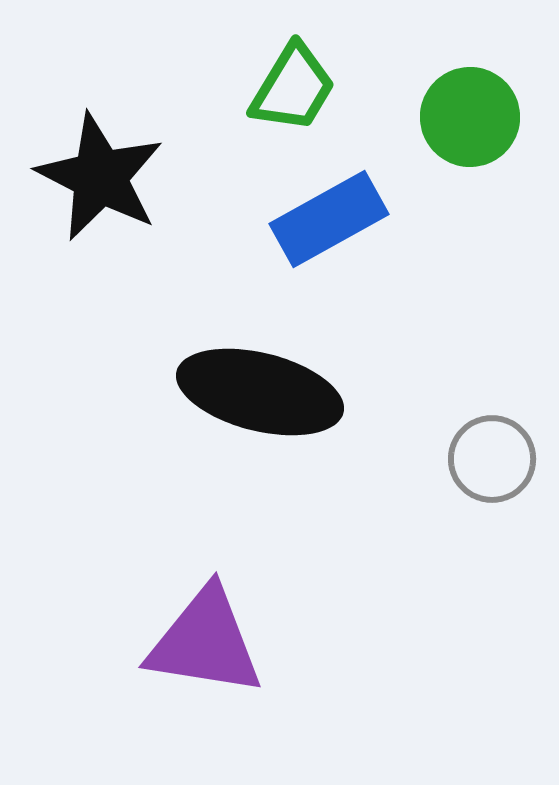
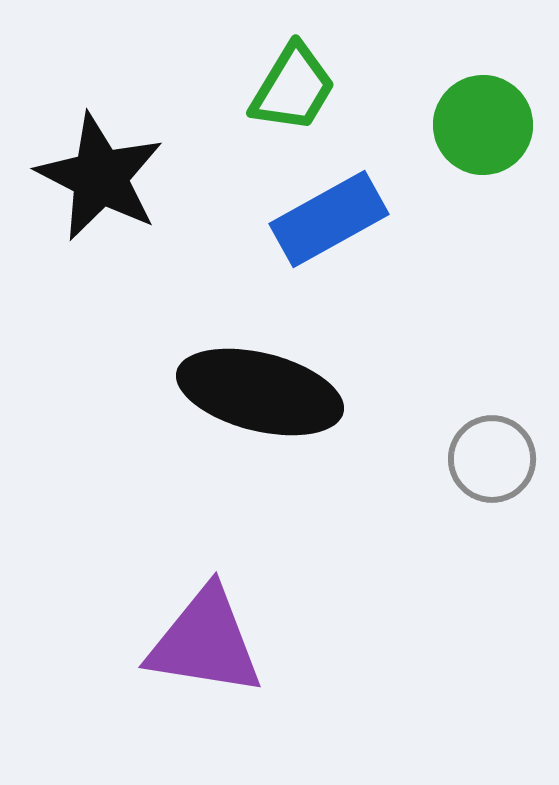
green circle: moved 13 px right, 8 px down
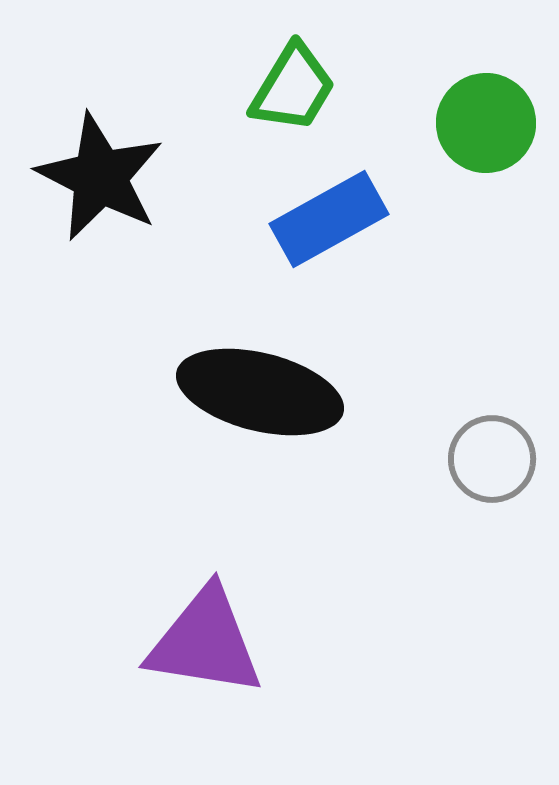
green circle: moved 3 px right, 2 px up
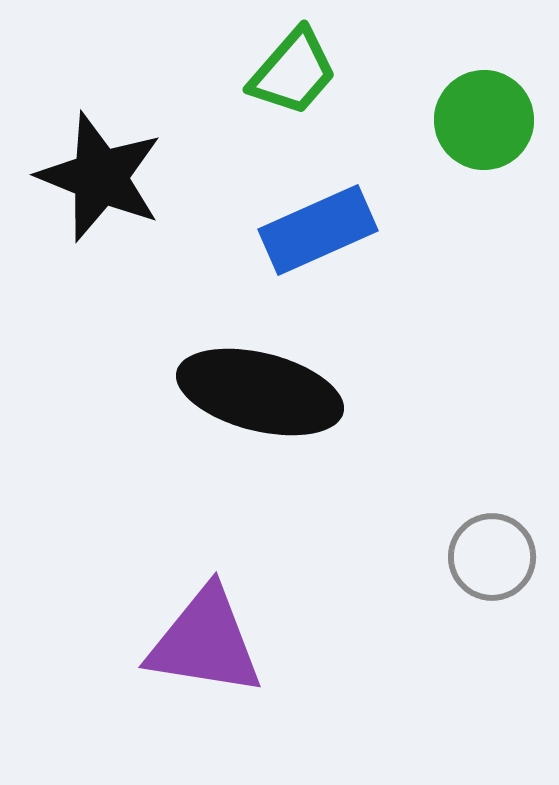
green trapezoid: moved 16 px up; rotated 10 degrees clockwise
green circle: moved 2 px left, 3 px up
black star: rotated 5 degrees counterclockwise
blue rectangle: moved 11 px left, 11 px down; rotated 5 degrees clockwise
gray circle: moved 98 px down
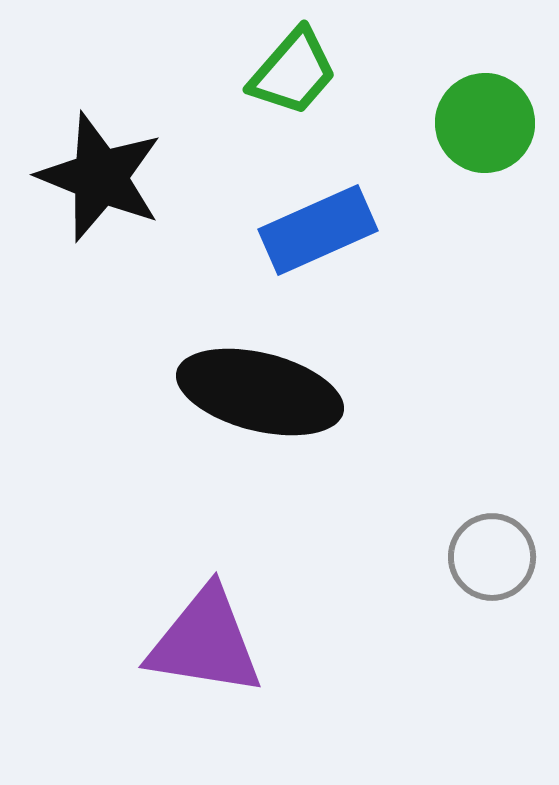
green circle: moved 1 px right, 3 px down
